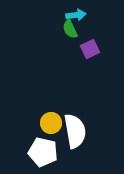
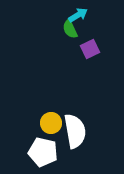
cyan arrow: moved 2 px right; rotated 24 degrees counterclockwise
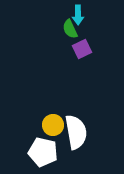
cyan arrow: rotated 120 degrees clockwise
purple square: moved 8 px left
yellow circle: moved 2 px right, 2 px down
white semicircle: moved 1 px right, 1 px down
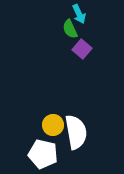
cyan arrow: moved 1 px right, 1 px up; rotated 24 degrees counterclockwise
purple square: rotated 24 degrees counterclockwise
white pentagon: moved 2 px down
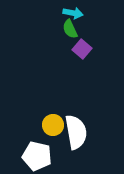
cyan arrow: moved 6 px left, 1 px up; rotated 54 degrees counterclockwise
white pentagon: moved 6 px left, 2 px down
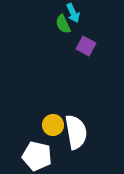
cyan arrow: rotated 54 degrees clockwise
green semicircle: moved 7 px left, 5 px up
purple square: moved 4 px right, 3 px up; rotated 12 degrees counterclockwise
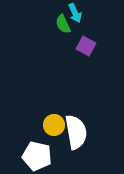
cyan arrow: moved 2 px right
yellow circle: moved 1 px right
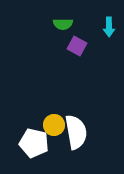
cyan arrow: moved 34 px right, 14 px down; rotated 24 degrees clockwise
green semicircle: rotated 66 degrees counterclockwise
purple square: moved 9 px left
white pentagon: moved 3 px left, 13 px up
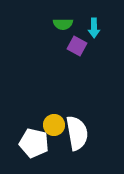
cyan arrow: moved 15 px left, 1 px down
white semicircle: moved 1 px right, 1 px down
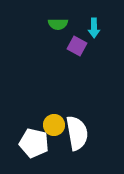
green semicircle: moved 5 px left
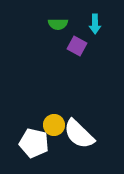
cyan arrow: moved 1 px right, 4 px up
white semicircle: moved 2 px right, 1 px down; rotated 144 degrees clockwise
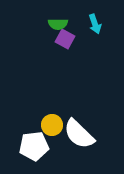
cyan arrow: rotated 18 degrees counterclockwise
purple square: moved 12 px left, 7 px up
yellow circle: moved 2 px left
white pentagon: moved 3 px down; rotated 20 degrees counterclockwise
